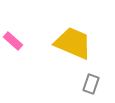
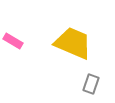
pink rectangle: rotated 12 degrees counterclockwise
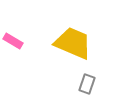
gray rectangle: moved 4 px left
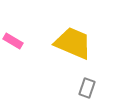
gray rectangle: moved 4 px down
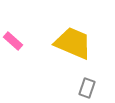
pink rectangle: rotated 12 degrees clockwise
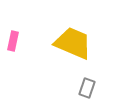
pink rectangle: rotated 60 degrees clockwise
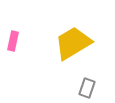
yellow trapezoid: rotated 54 degrees counterclockwise
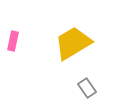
gray rectangle: rotated 54 degrees counterclockwise
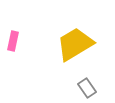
yellow trapezoid: moved 2 px right, 1 px down
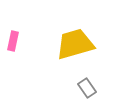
yellow trapezoid: rotated 15 degrees clockwise
